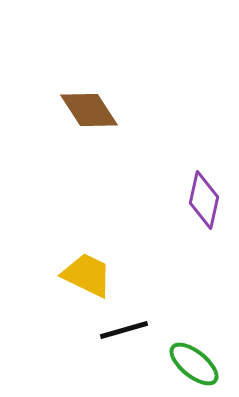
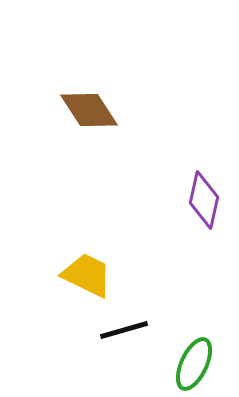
green ellipse: rotated 76 degrees clockwise
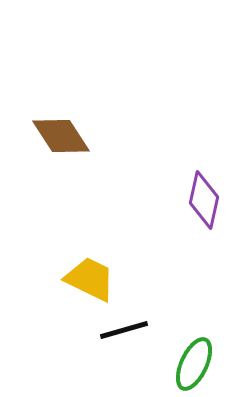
brown diamond: moved 28 px left, 26 px down
yellow trapezoid: moved 3 px right, 4 px down
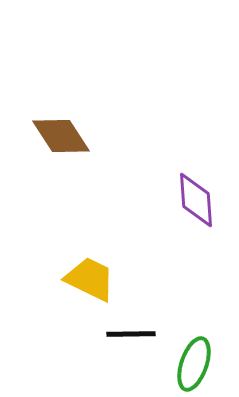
purple diamond: moved 8 px left; rotated 16 degrees counterclockwise
black line: moved 7 px right, 4 px down; rotated 15 degrees clockwise
green ellipse: rotated 6 degrees counterclockwise
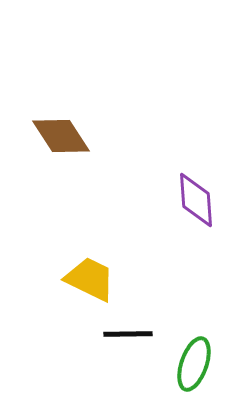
black line: moved 3 px left
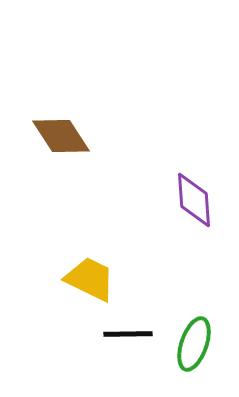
purple diamond: moved 2 px left
green ellipse: moved 20 px up
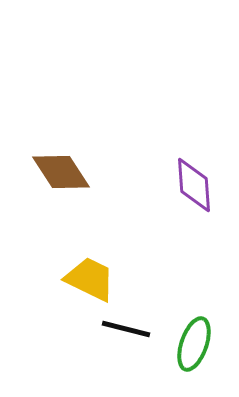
brown diamond: moved 36 px down
purple diamond: moved 15 px up
black line: moved 2 px left, 5 px up; rotated 15 degrees clockwise
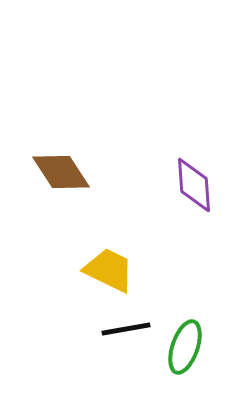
yellow trapezoid: moved 19 px right, 9 px up
black line: rotated 24 degrees counterclockwise
green ellipse: moved 9 px left, 3 px down
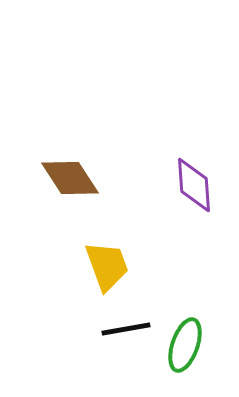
brown diamond: moved 9 px right, 6 px down
yellow trapezoid: moved 2 px left, 4 px up; rotated 44 degrees clockwise
green ellipse: moved 2 px up
